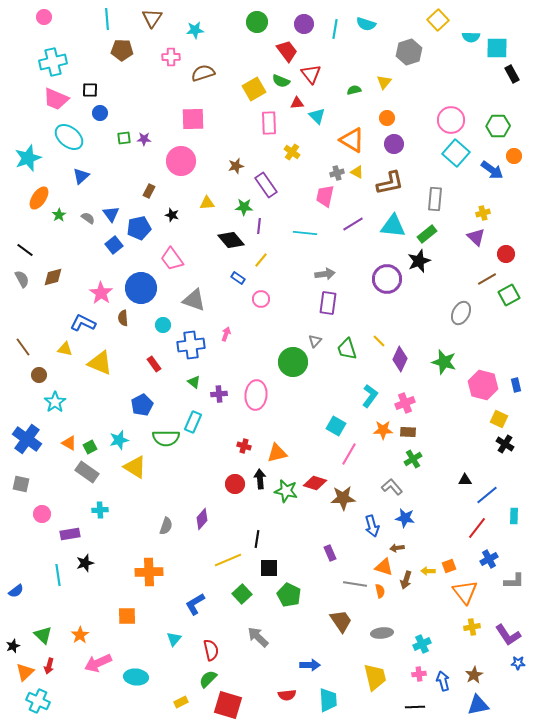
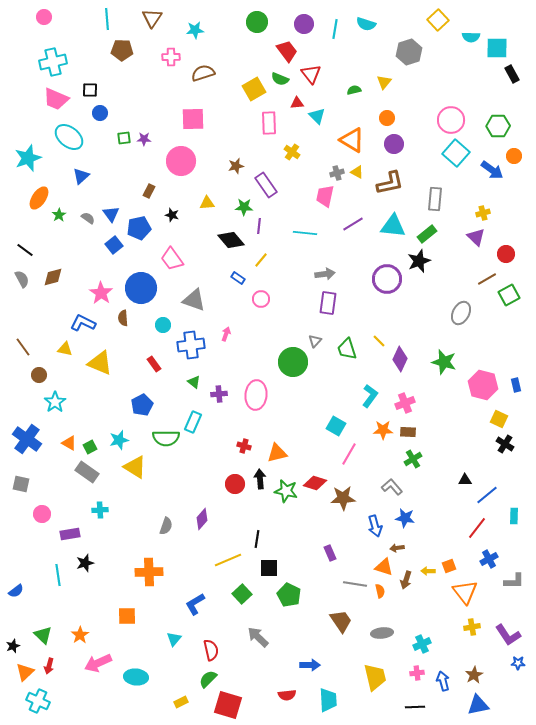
green semicircle at (281, 81): moved 1 px left, 2 px up
blue arrow at (372, 526): moved 3 px right
pink cross at (419, 674): moved 2 px left, 1 px up
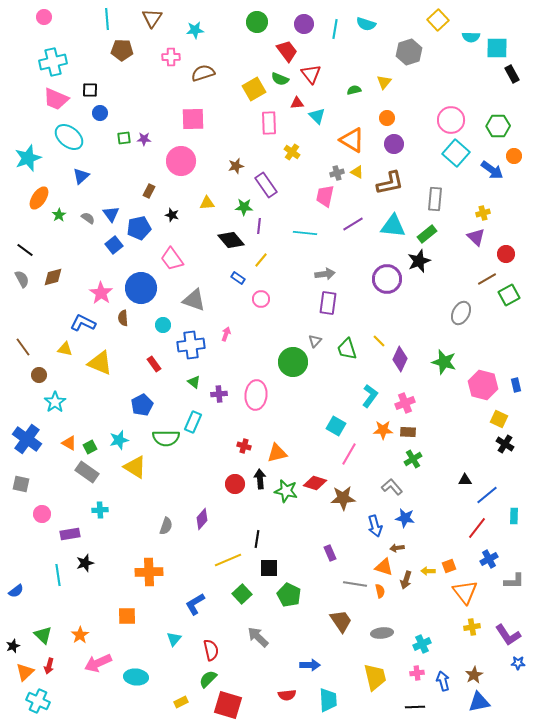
blue triangle at (478, 705): moved 1 px right, 3 px up
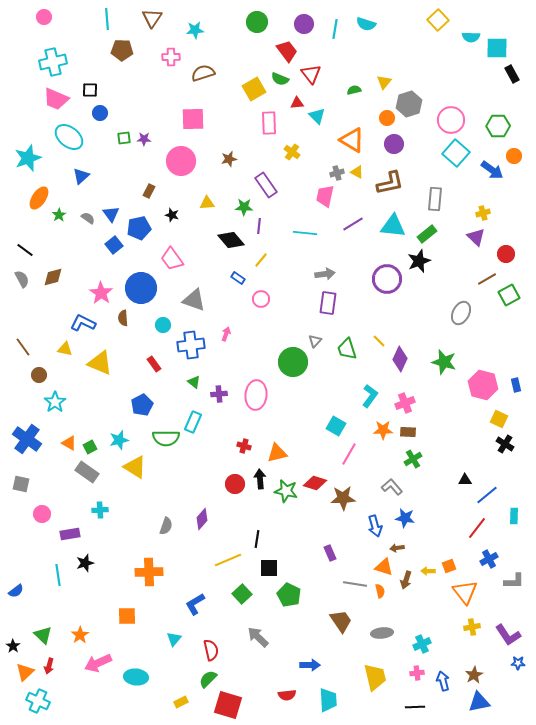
gray hexagon at (409, 52): moved 52 px down
brown star at (236, 166): moved 7 px left, 7 px up
black star at (13, 646): rotated 16 degrees counterclockwise
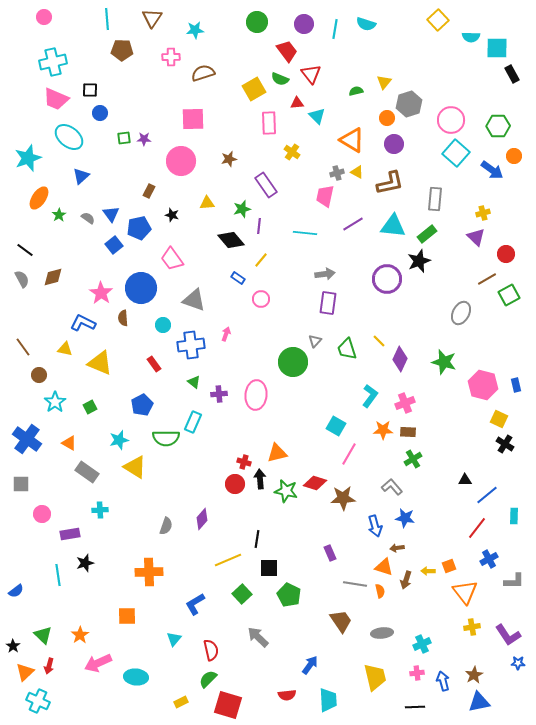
green semicircle at (354, 90): moved 2 px right, 1 px down
green star at (244, 207): moved 2 px left, 2 px down; rotated 18 degrees counterclockwise
red cross at (244, 446): moved 16 px down
green square at (90, 447): moved 40 px up
gray square at (21, 484): rotated 12 degrees counterclockwise
blue arrow at (310, 665): rotated 54 degrees counterclockwise
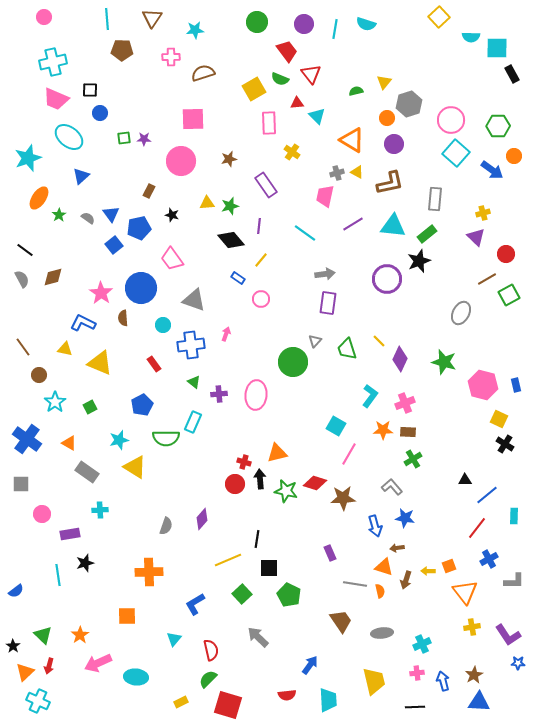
yellow square at (438, 20): moved 1 px right, 3 px up
green star at (242, 209): moved 12 px left, 3 px up
cyan line at (305, 233): rotated 30 degrees clockwise
yellow trapezoid at (375, 677): moved 1 px left, 4 px down
blue triangle at (479, 702): rotated 15 degrees clockwise
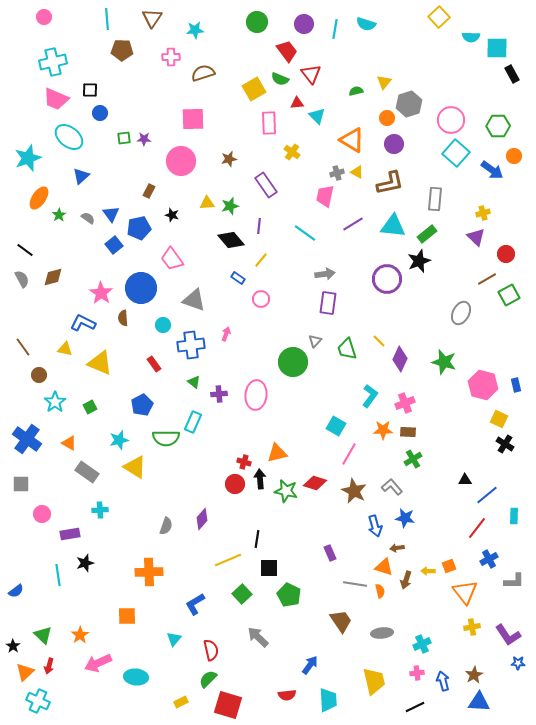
brown star at (343, 498): moved 11 px right, 7 px up; rotated 30 degrees clockwise
black line at (415, 707): rotated 24 degrees counterclockwise
